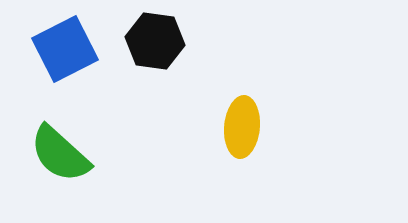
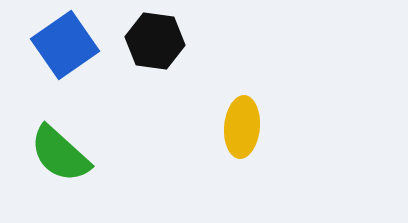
blue square: moved 4 px up; rotated 8 degrees counterclockwise
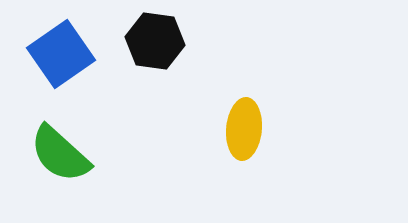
blue square: moved 4 px left, 9 px down
yellow ellipse: moved 2 px right, 2 px down
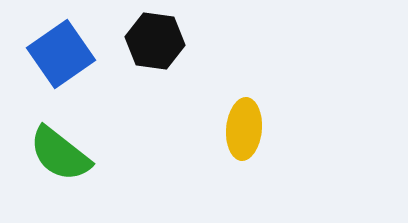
green semicircle: rotated 4 degrees counterclockwise
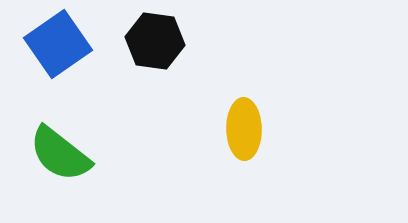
blue square: moved 3 px left, 10 px up
yellow ellipse: rotated 6 degrees counterclockwise
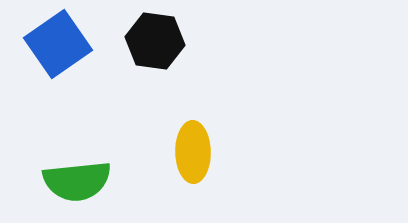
yellow ellipse: moved 51 px left, 23 px down
green semicircle: moved 17 px right, 27 px down; rotated 44 degrees counterclockwise
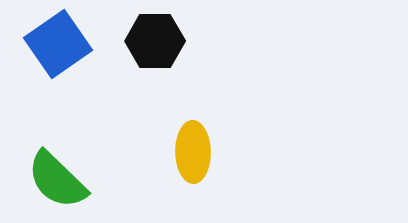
black hexagon: rotated 8 degrees counterclockwise
green semicircle: moved 20 px left, 1 px up; rotated 50 degrees clockwise
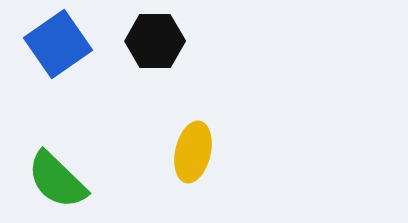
yellow ellipse: rotated 14 degrees clockwise
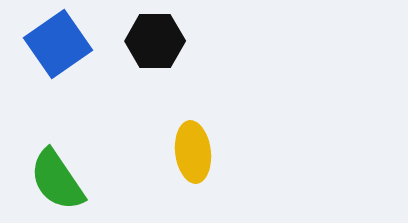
yellow ellipse: rotated 20 degrees counterclockwise
green semicircle: rotated 12 degrees clockwise
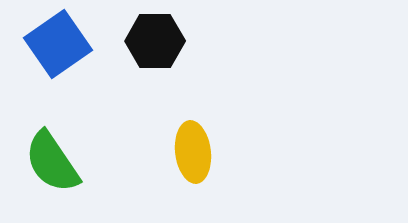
green semicircle: moved 5 px left, 18 px up
